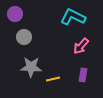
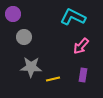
purple circle: moved 2 px left
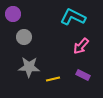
gray star: moved 2 px left
purple rectangle: rotated 72 degrees counterclockwise
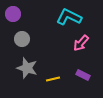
cyan L-shape: moved 4 px left
gray circle: moved 2 px left, 2 px down
pink arrow: moved 3 px up
gray star: moved 2 px left, 1 px down; rotated 15 degrees clockwise
